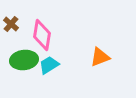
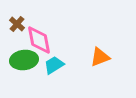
brown cross: moved 6 px right
pink diamond: moved 3 px left, 5 px down; rotated 20 degrees counterclockwise
cyan trapezoid: moved 5 px right
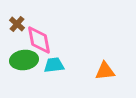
orange triangle: moved 5 px right, 14 px down; rotated 15 degrees clockwise
cyan trapezoid: rotated 25 degrees clockwise
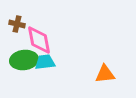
brown cross: rotated 28 degrees counterclockwise
cyan trapezoid: moved 9 px left, 3 px up
orange triangle: moved 3 px down
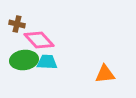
pink diamond: rotated 32 degrees counterclockwise
cyan trapezoid: moved 2 px right; rotated 10 degrees clockwise
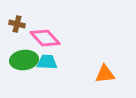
pink diamond: moved 6 px right, 2 px up
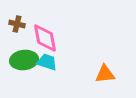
pink diamond: rotated 32 degrees clockwise
cyan trapezoid: rotated 15 degrees clockwise
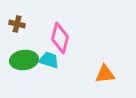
pink diamond: moved 15 px right; rotated 24 degrees clockwise
cyan trapezoid: moved 2 px right, 2 px up
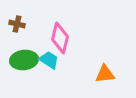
cyan trapezoid: rotated 15 degrees clockwise
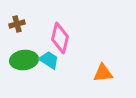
brown cross: rotated 28 degrees counterclockwise
orange triangle: moved 2 px left, 1 px up
